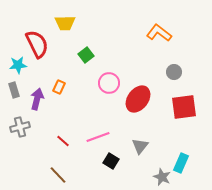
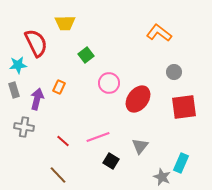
red semicircle: moved 1 px left, 1 px up
gray cross: moved 4 px right; rotated 24 degrees clockwise
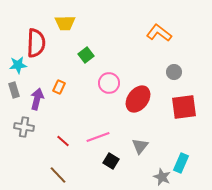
red semicircle: rotated 28 degrees clockwise
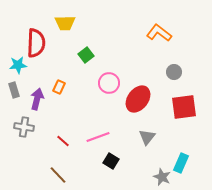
gray triangle: moved 7 px right, 9 px up
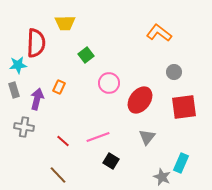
red ellipse: moved 2 px right, 1 px down
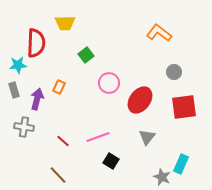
cyan rectangle: moved 1 px down
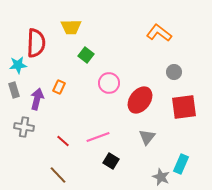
yellow trapezoid: moved 6 px right, 4 px down
green square: rotated 14 degrees counterclockwise
gray star: moved 1 px left
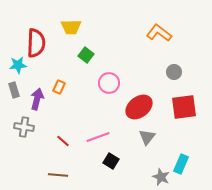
red ellipse: moved 1 px left, 7 px down; rotated 16 degrees clockwise
brown line: rotated 42 degrees counterclockwise
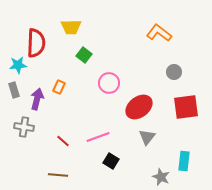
green square: moved 2 px left
red square: moved 2 px right
cyan rectangle: moved 3 px right, 3 px up; rotated 18 degrees counterclockwise
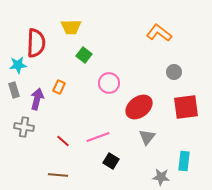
gray star: rotated 18 degrees counterclockwise
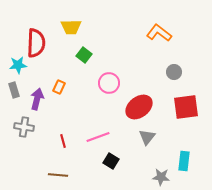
red line: rotated 32 degrees clockwise
